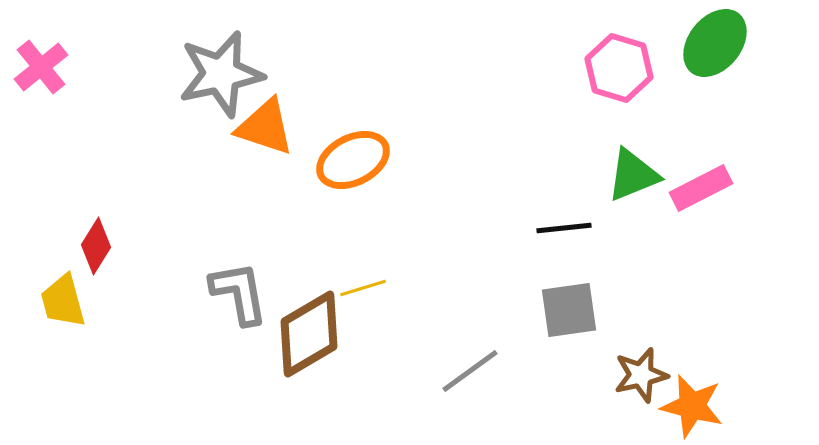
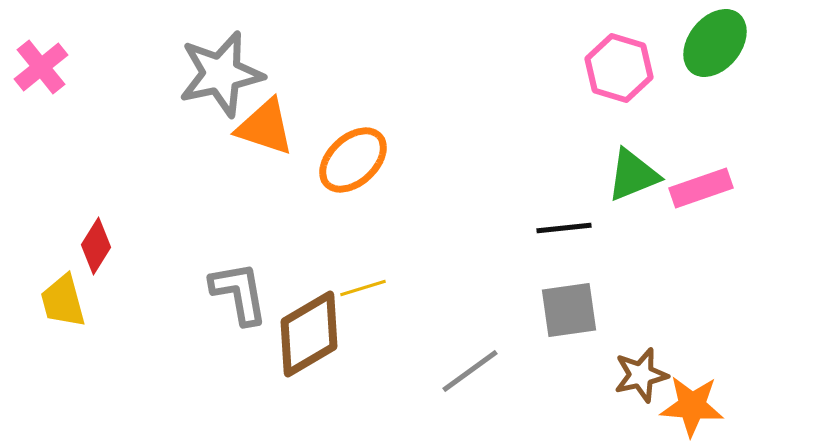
orange ellipse: rotated 16 degrees counterclockwise
pink rectangle: rotated 8 degrees clockwise
orange star: rotated 10 degrees counterclockwise
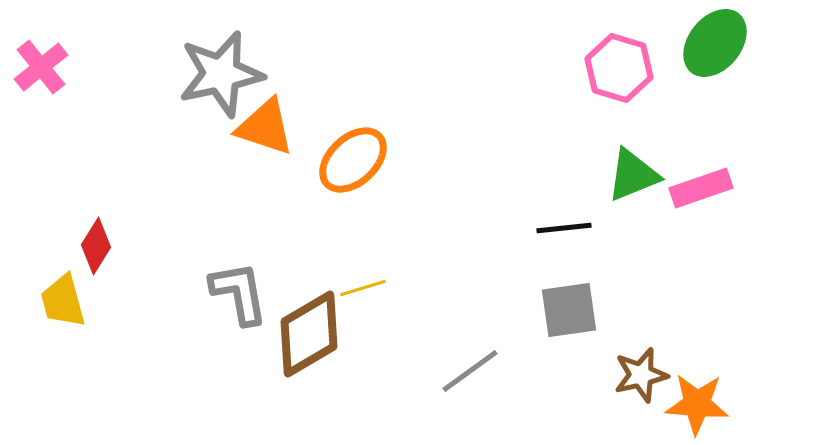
orange star: moved 5 px right, 2 px up
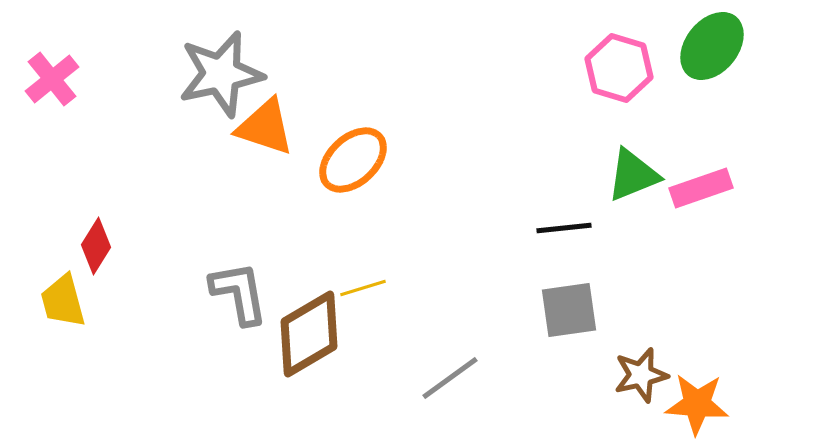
green ellipse: moved 3 px left, 3 px down
pink cross: moved 11 px right, 12 px down
gray line: moved 20 px left, 7 px down
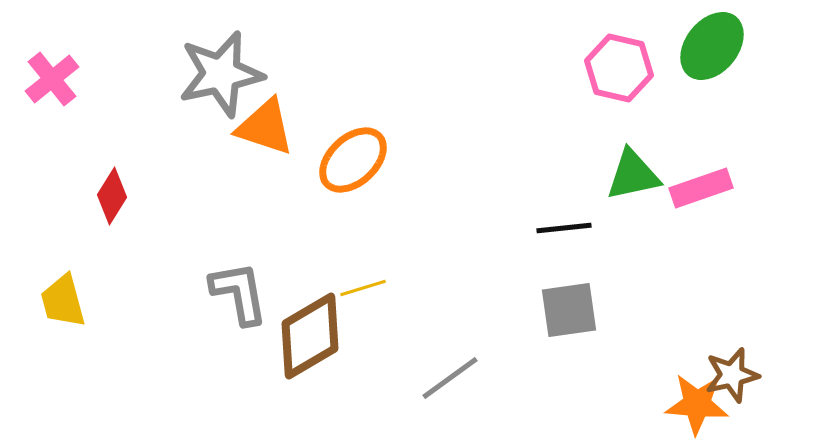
pink hexagon: rotated 4 degrees counterclockwise
green triangle: rotated 10 degrees clockwise
red diamond: moved 16 px right, 50 px up
brown diamond: moved 1 px right, 2 px down
brown star: moved 91 px right
